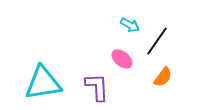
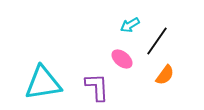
cyan arrow: rotated 120 degrees clockwise
orange semicircle: moved 2 px right, 2 px up
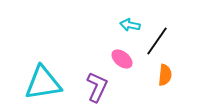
cyan arrow: rotated 42 degrees clockwise
orange semicircle: rotated 30 degrees counterclockwise
purple L-shape: rotated 28 degrees clockwise
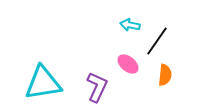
pink ellipse: moved 6 px right, 5 px down
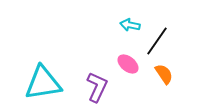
orange semicircle: moved 1 px left, 1 px up; rotated 40 degrees counterclockwise
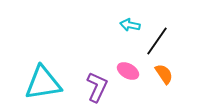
pink ellipse: moved 7 px down; rotated 10 degrees counterclockwise
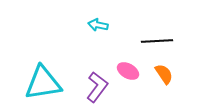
cyan arrow: moved 32 px left
black line: rotated 52 degrees clockwise
purple L-shape: rotated 12 degrees clockwise
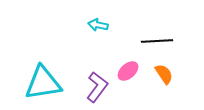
pink ellipse: rotated 70 degrees counterclockwise
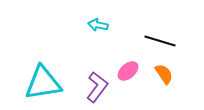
black line: moved 3 px right; rotated 20 degrees clockwise
